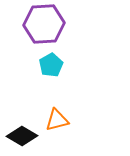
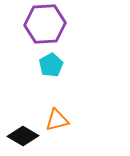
purple hexagon: moved 1 px right
black diamond: moved 1 px right
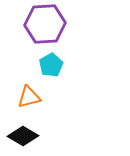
orange triangle: moved 28 px left, 23 px up
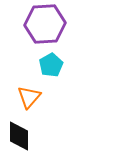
orange triangle: rotated 35 degrees counterclockwise
black diamond: moved 4 px left; rotated 60 degrees clockwise
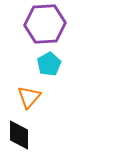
cyan pentagon: moved 2 px left, 1 px up
black diamond: moved 1 px up
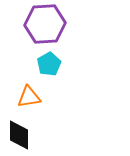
orange triangle: rotated 40 degrees clockwise
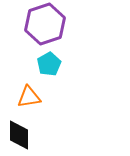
purple hexagon: rotated 15 degrees counterclockwise
